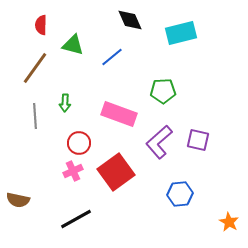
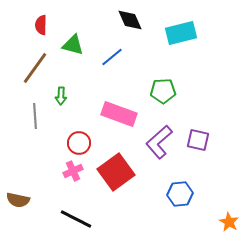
green arrow: moved 4 px left, 7 px up
black line: rotated 56 degrees clockwise
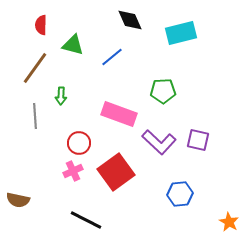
purple L-shape: rotated 96 degrees counterclockwise
black line: moved 10 px right, 1 px down
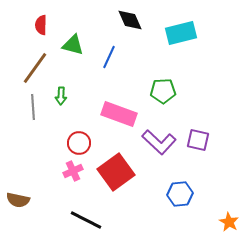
blue line: moved 3 px left; rotated 25 degrees counterclockwise
gray line: moved 2 px left, 9 px up
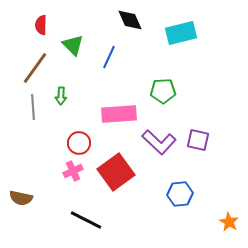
green triangle: rotated 30 degrees clockwise
pink rectangle: rotated 24 degrees counterclockwise
brown semicircle: moved 3 px right, 2 px up
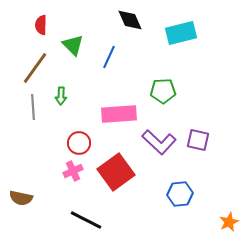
orange star: rotated 18 degrees clockwise
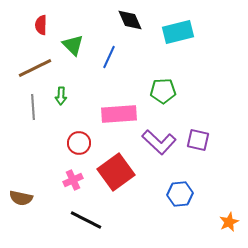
cyan rectangle: moved 3 px left, 1 px up
brown line: rotated 28 degrees clockwise
pink cross: moved 9 px down
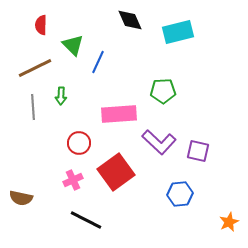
blue line: moved 11 px left, 5 px down
purple square: moved 11 px down
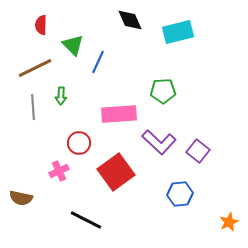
purple square: rotated 25 degrees clockwise
pink cross: moved 14 px left, 9 px up
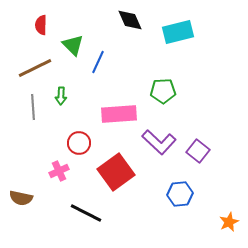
black line: moved 7 px up
